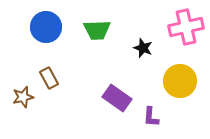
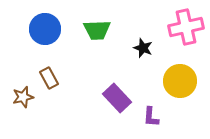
blue circle: moved 1 px left, 2 px down
purple rectangle: rotated 12 degrees clockwise
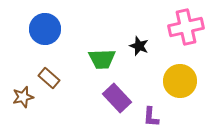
green trapezoid: moved 5 px right, 29 px down
black star: moved 4 px left, 2 px up
brown rectangle: rotated 20 degrees counterclockwise
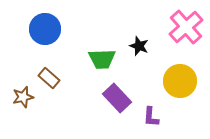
pink cross: rotated 28 degrees counterclockwise
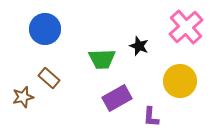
purple rectangle: rotated 76 degrees counterclockwise
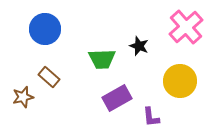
brown rectangle: moved 1 px up
purple L-shape: rotated 10 degrees counterclockwise
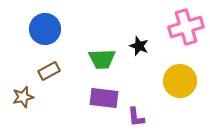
pink cross: rotated 24 degrees clockwise
brown rectangle: moved 6 px up; rotated 70 degrees counterclockwise
purple rectangle: moved 13 px left; rotated 36 degrees clockwise
purple L-shape: moved 15 px left
